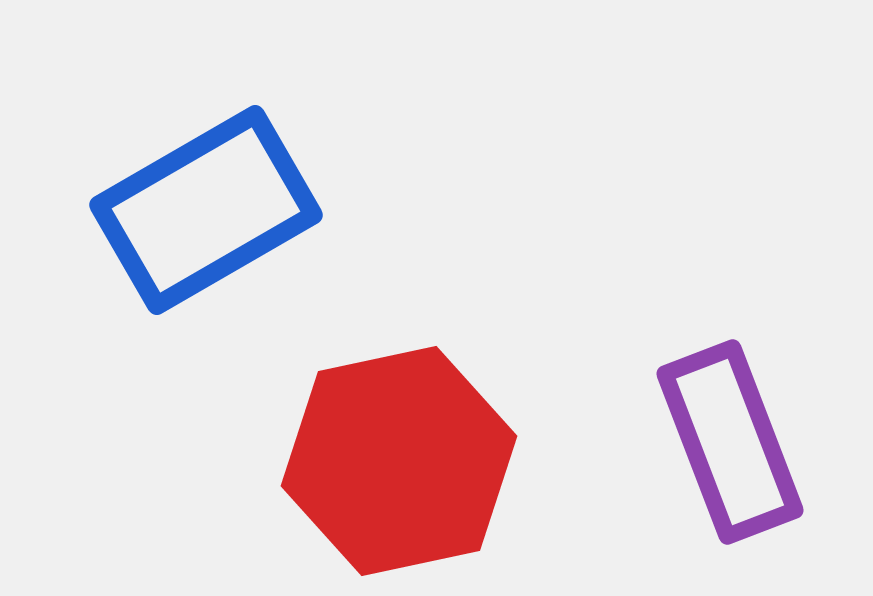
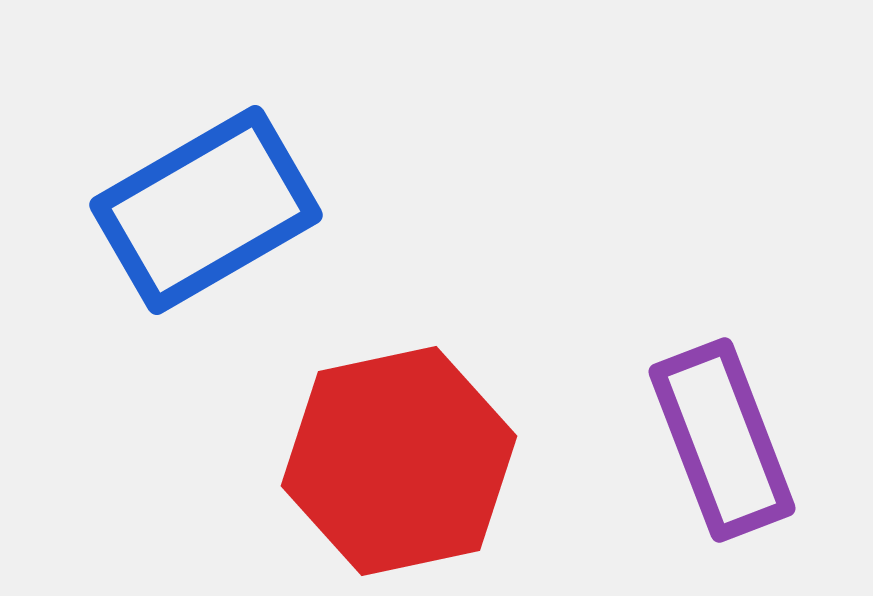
purple rectangle: moved 8 px left, 2 px up
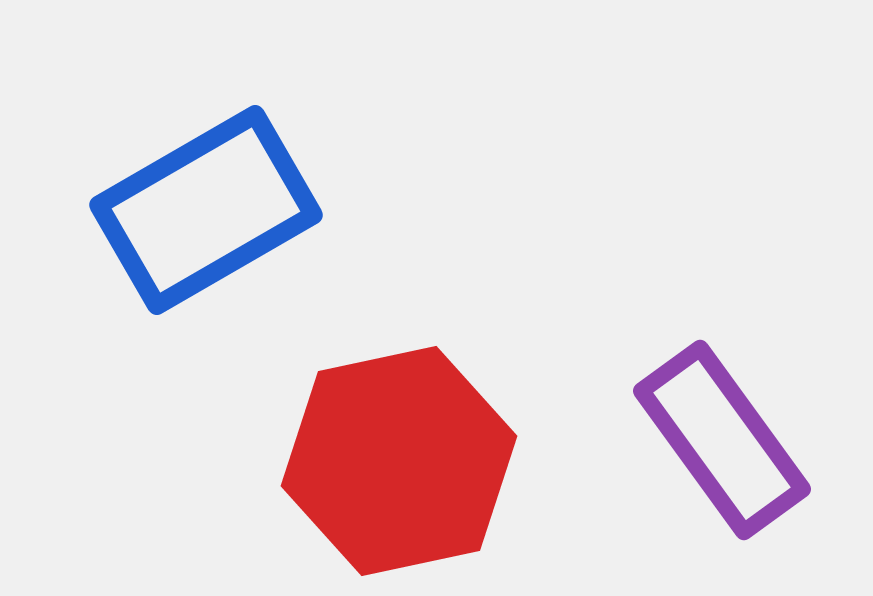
purple rectangle: rotated 15 degrees counterclockwise
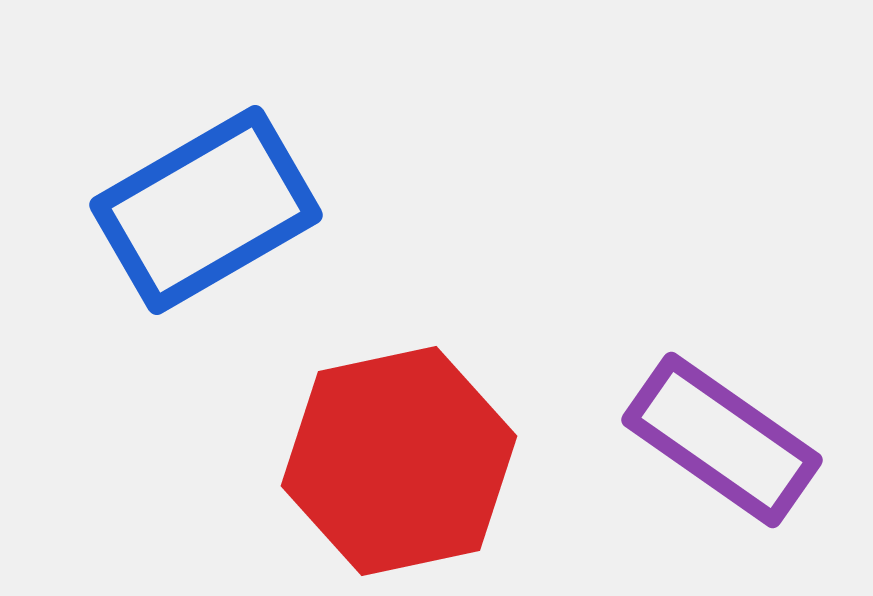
purple rectangle: rotated 19 degrees counterclockwise
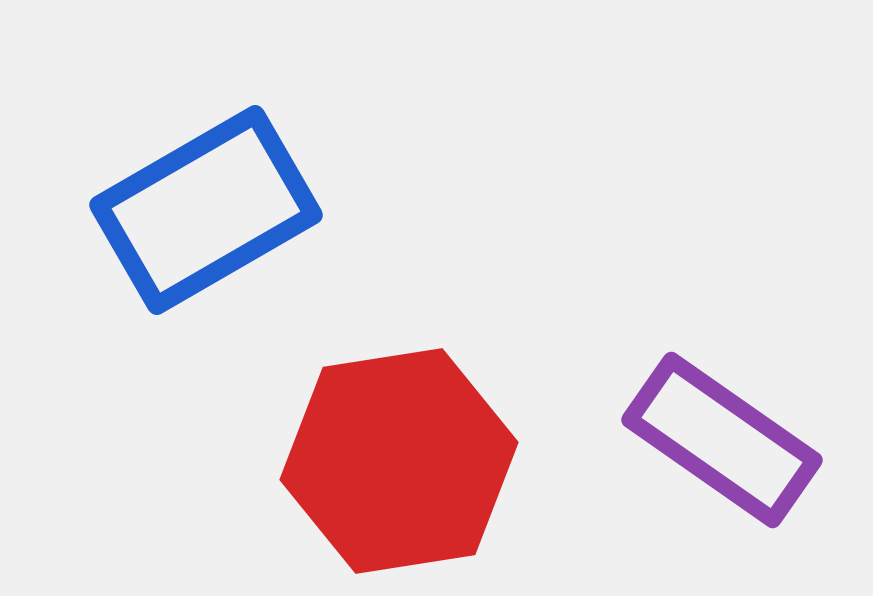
red hexagon: rotated 3 degrees clockwise
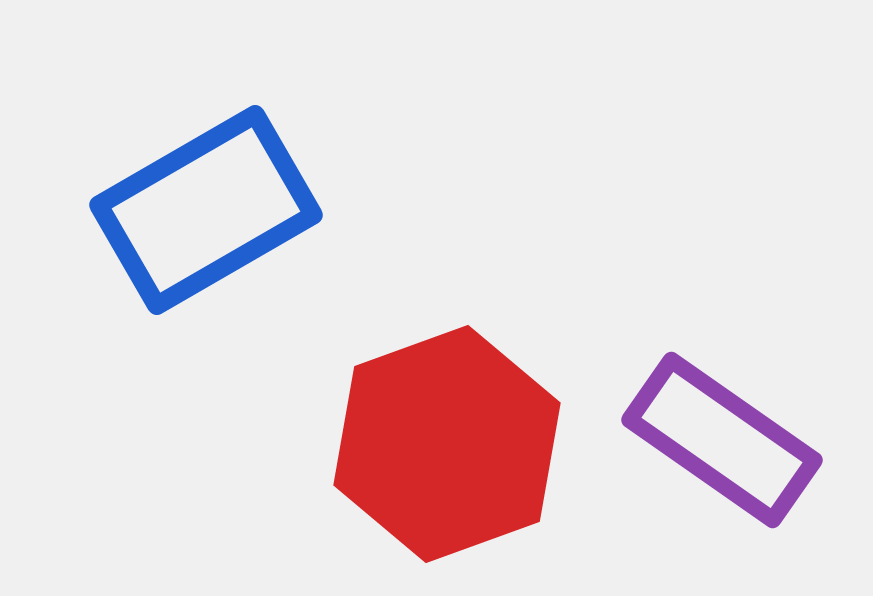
red hexagon: moved 48 px right, 17 px up; rotated 11 degrees counterclockwise
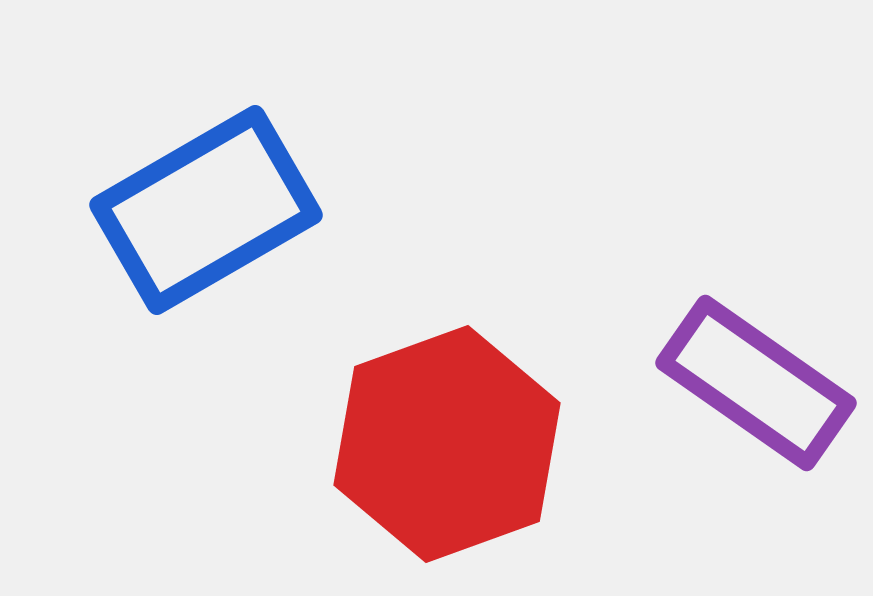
purple rectangle: moved 34 px right, 57 px up
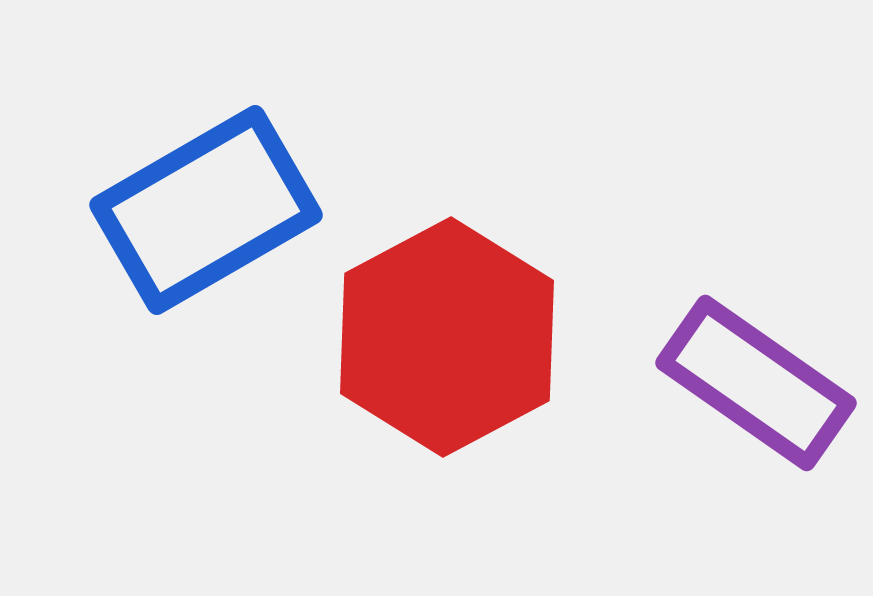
red hexagon: moved 107 px up; rotated 8 degrees counterclockwise
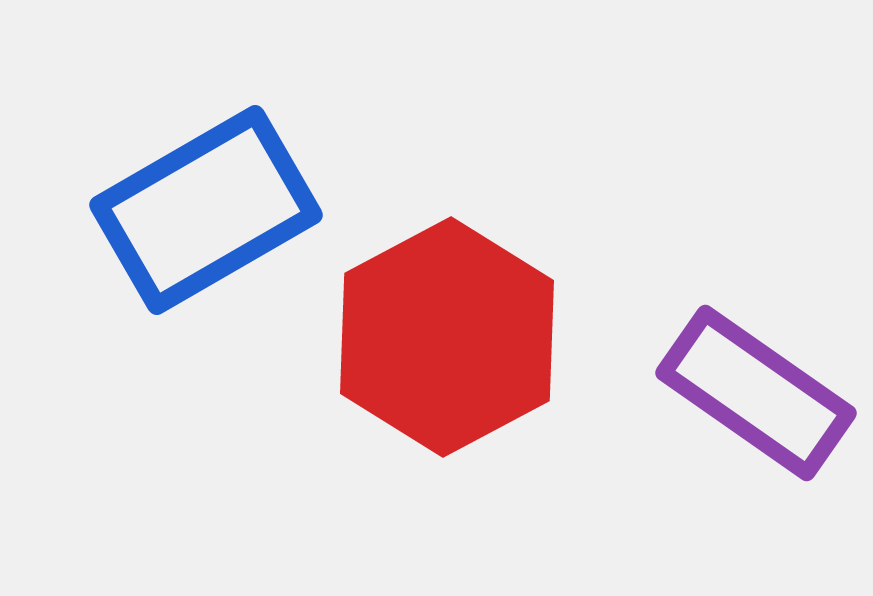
purple rectangle: moved 10 px down
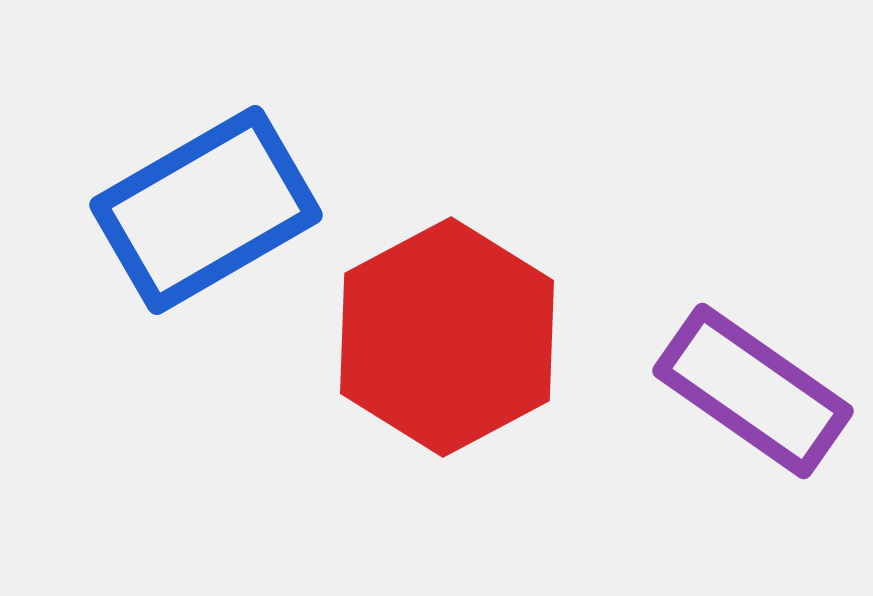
purple rectangle: moved 3 px left, 2 px up
